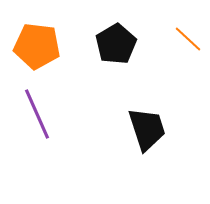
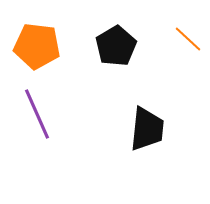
black pentagon: moved 2 px down
black trapezoid: rotated 24 degrees clockwise
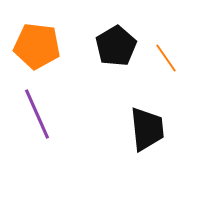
orange line: moved 22 px left, 19 px down; rotated 12 degrees clockwise
black trapezoid: rotated 12 degrees counterclockwise
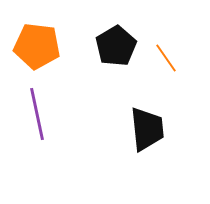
purple line: rotated 12 degrees clockwise
